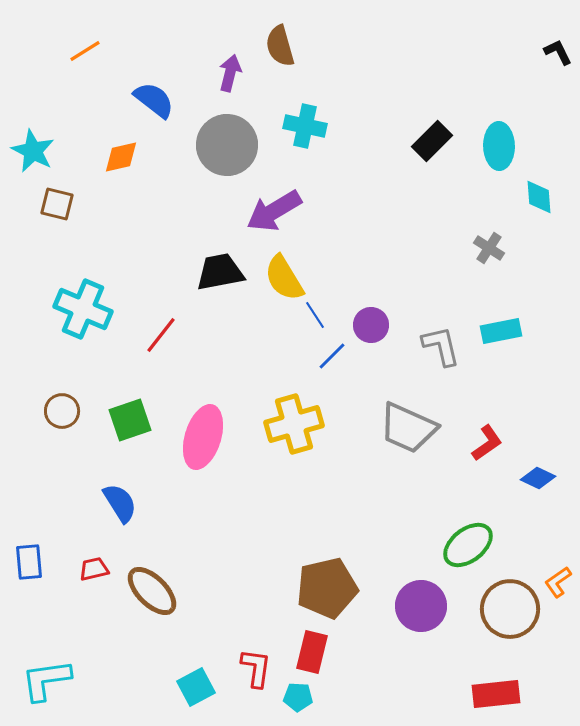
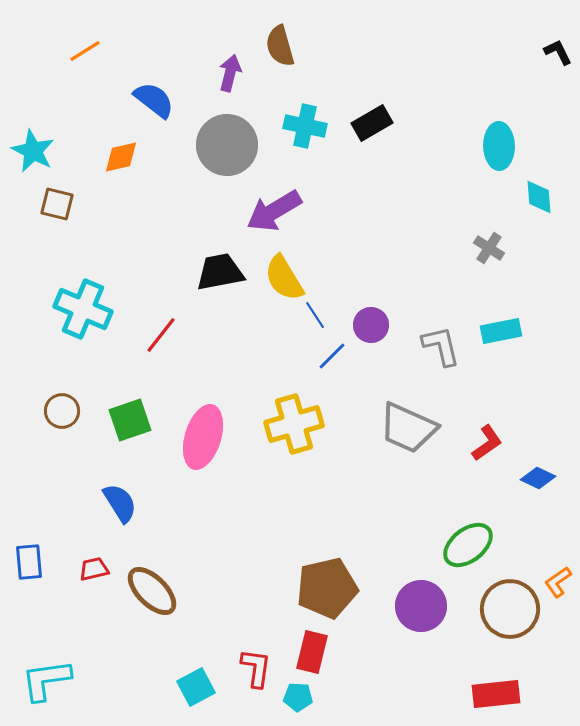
black rectangle at (432, 141): moved 60 px left, 18 px up; rotated 15 degrees clockwise
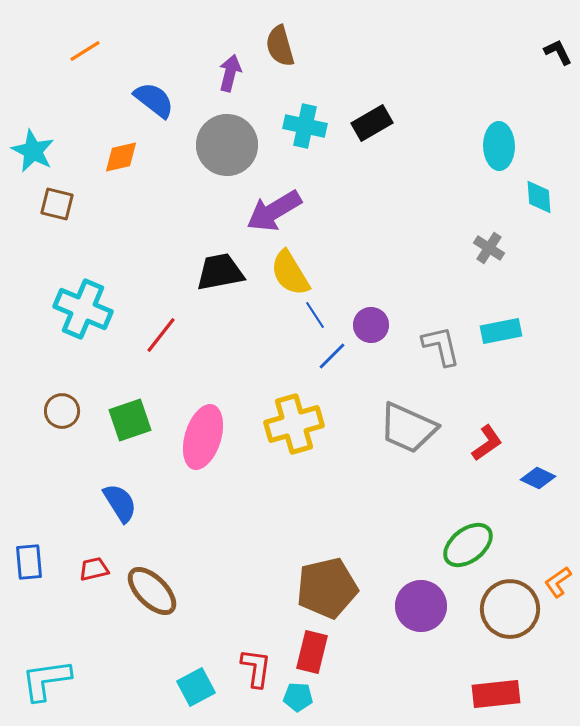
yellow semicircle at (284, 278): moved 6 px right, 5 px up
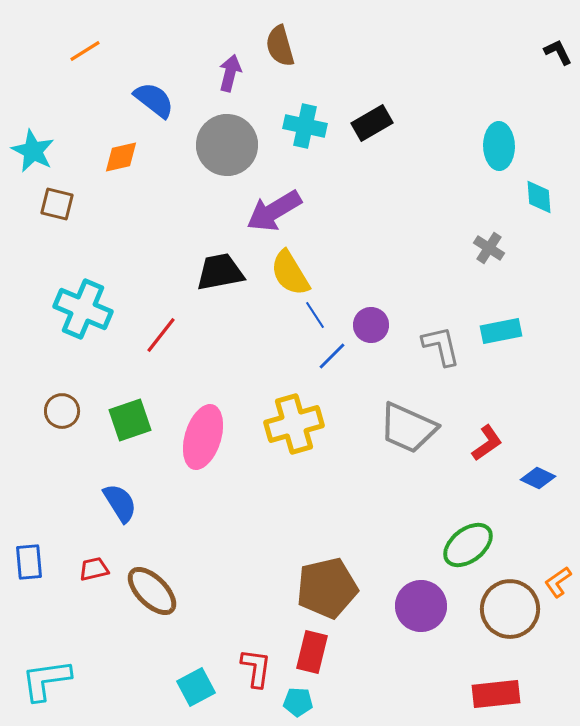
cyan pentagon at (298, 697): moved 5 px down
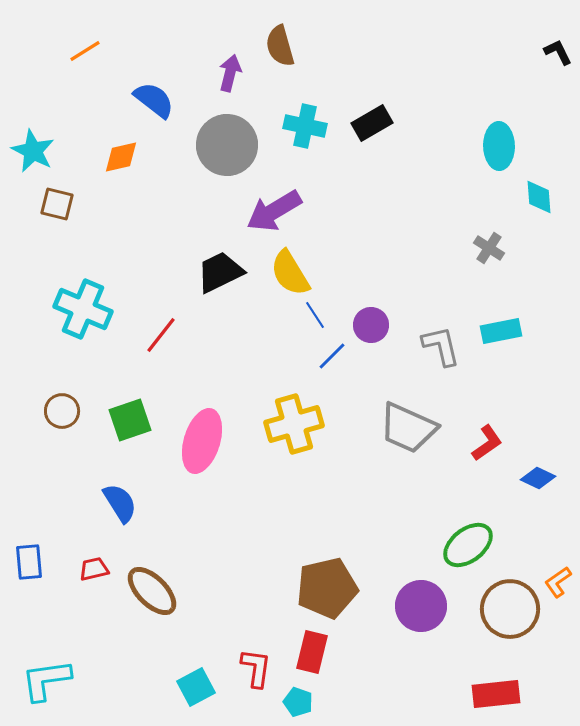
black trapezoid at (220, 272): rotated 15 degrees counterclockwise
pink ellipse at (203, 437): moved 1 px left, 4 px down
cyan pentagon at (298, 702): rotated 16 degrees clockwise
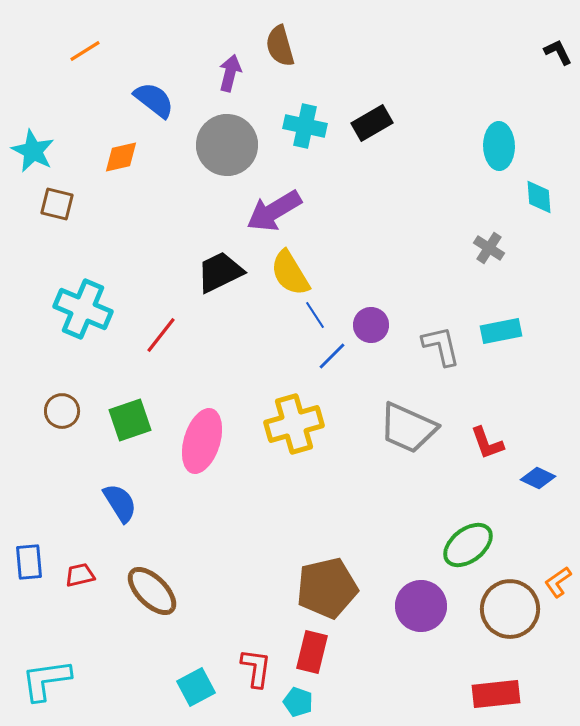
red L-shape at (487, 443): rotated 105 degrees clockwise
red trapezoid at (94, 569): moved 14 px left, 6 px down
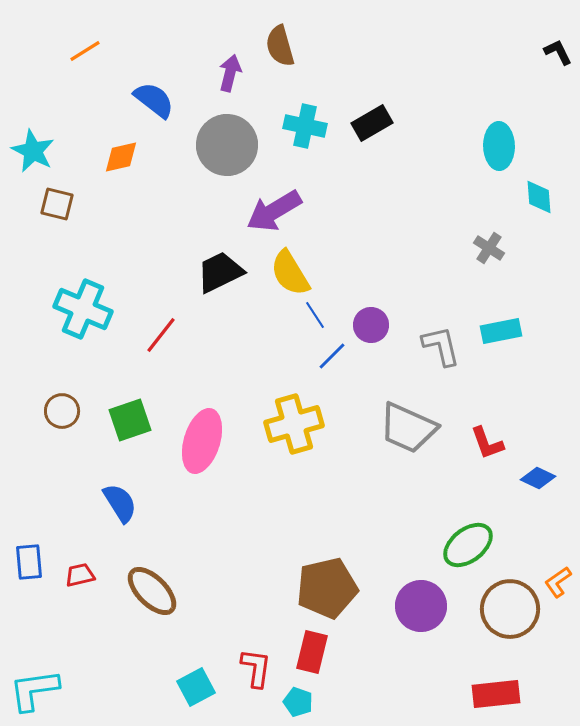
cyan L-shape at (46, 680): moved 12 px left, 10 px down
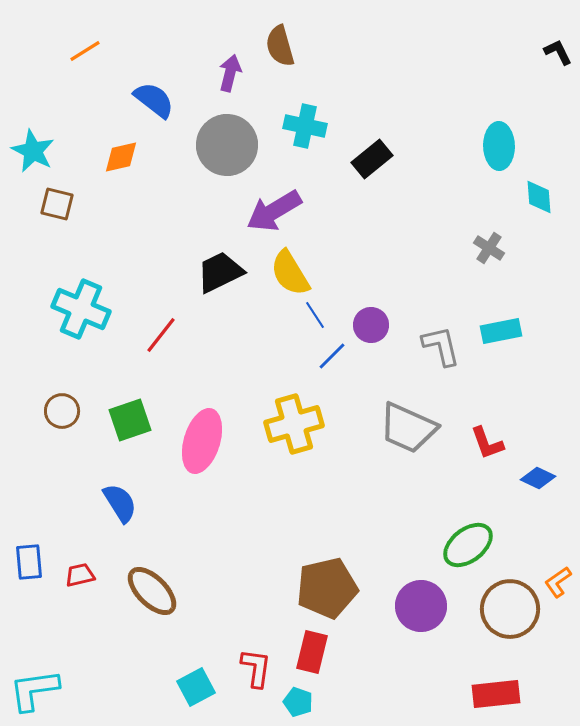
black rectangle at (372, 123): moved 36 px down; rotated 9 degrees counterclockwise
cyan cross at (83, 309): moved 2 px left
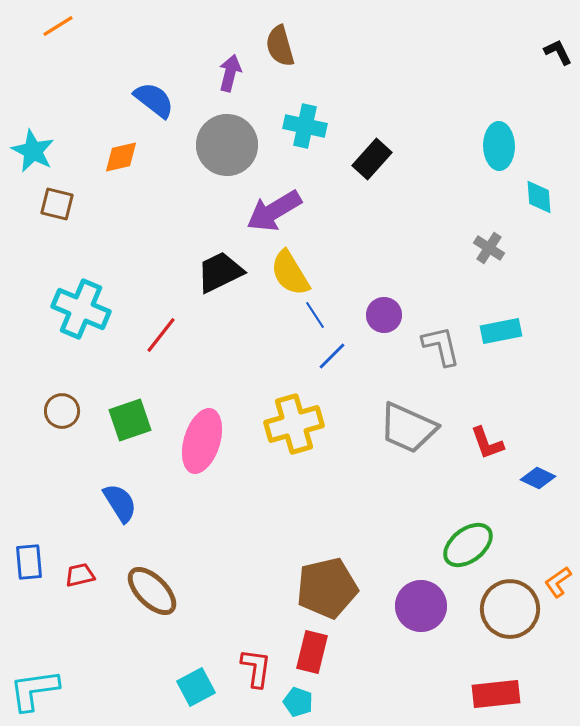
orange line at (85, 51): moved 27 px left, 25 px up
black rectangle at (372, 159): rotated 9 degrees counterclockwise
purple circle at (371, 325): moved 13 px right, 10 px up
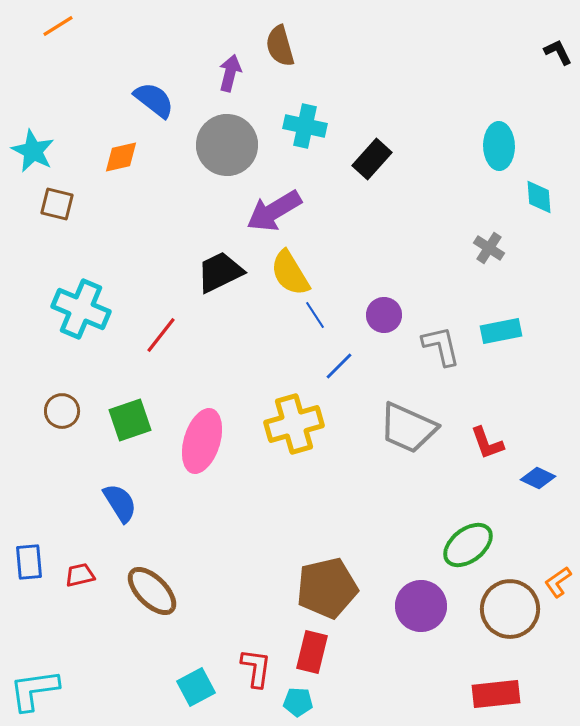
blue line at (332, 356): moved 7 px right, 10 px down
cyan pentagon at (298, 702): rotated 16 degrees counterclockwise
